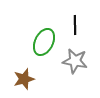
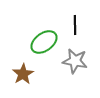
green ellipse: rotated 28 degrees clockwise
brown star: moved 1 px left, 5 px up; rotated 15 degrees counterclockwise
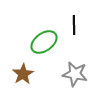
black line: moved 1 px left
gray star: moved 13 px down
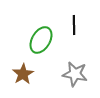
green ellipse: moved 3 px left, 2 px up; rotated 24 degrees counterclockwise
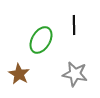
brown star: moved 4 px left; rotated 10 degrees counterclockwise
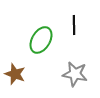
brown star: moved 4 px left; rotated 10 degrees counterclockwise
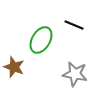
black line: rotated 66 degrees counterclockwise
brown star: moved 1 px left, 7 px up
